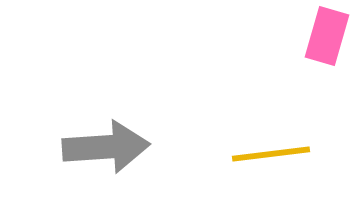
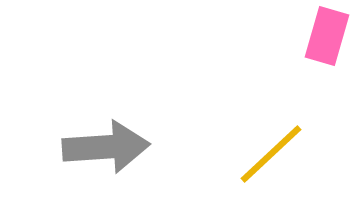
yellow line: rotated 36 degrees counterclockwise
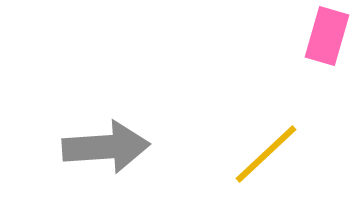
yellow line: moved 5 px left
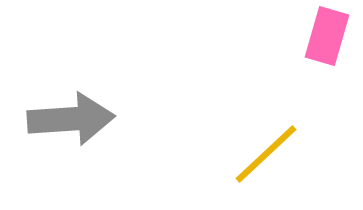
gray arrow: moved 35 px left, 28 px up
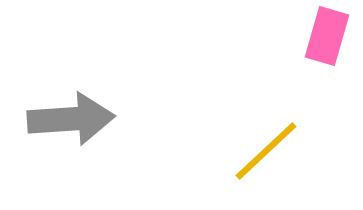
yellow line: moved 3 px up
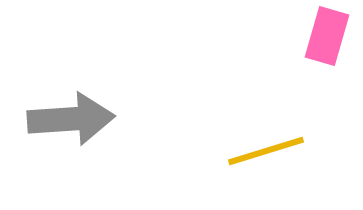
yellow line: rotated 26 degrees clockwise
